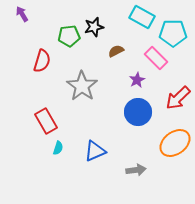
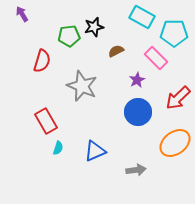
cyan pentagon: moved 1 px right
gray star: rotated 12 degrees counterclockwise
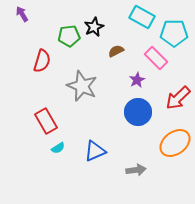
black star: rotated 12 degrees counterclockwise
cyan semicircle: rotated 40 degrees clockwise
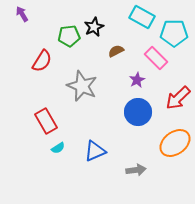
red semicircle: rotated 15 degrees clockwise
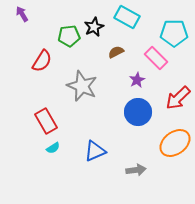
cyan rectangle: moved 15 px left
brown semicircle: moved 1 px down
cyan semicircle: moved 5 px left
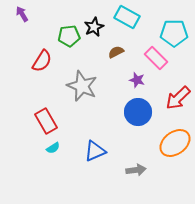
purple star: rotated 28 degrees counterclockwise
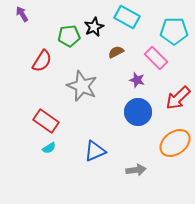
cyan pentagon: moved 2 px up
red rectangle: rotated 25 degrees counterclockwise
cyan semicircle: moved 4 px left
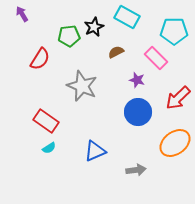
red semicircle: moved 2 px left, 2 px up
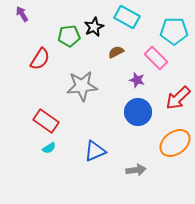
gray star: rotated 28 degrees counterclockwise
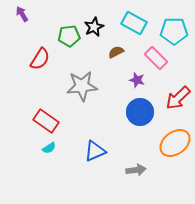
cyan rectangle: moved 7 px right, 6 px down
blue circle: moved 2 px right
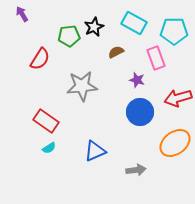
pink rectangle: rotated 25 degrees clockwise
red arrow: rotated 28 degrees clockwise
